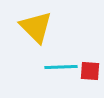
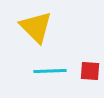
cyan line: moved 11 px left, 4 px down
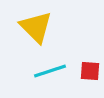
cyan line: rotated 16 degrees counterclockwise
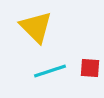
red square: moved 3 px up
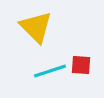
red square: moved 9 px left, 3 px up
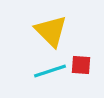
yellow triangle: moved 15 px right, 4 px down
